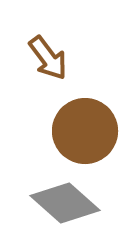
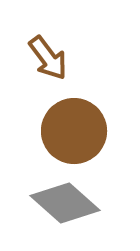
brown circle: moved 11 px left
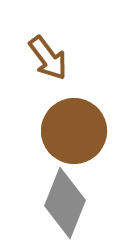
gray diamond: rotated 70 degrees clockwise
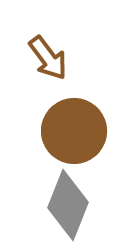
gray diamond: moved 3 px right, 2 px down
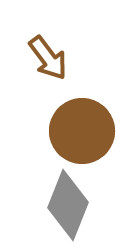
brown circle: moved 8 px right
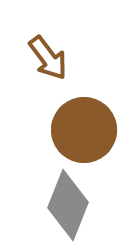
brown circle: moved 2 px right, 1 px up
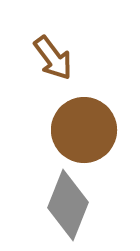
brown arrow: moved 5 px right
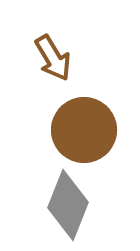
brown arrow: rotated 6 degrees clockwise
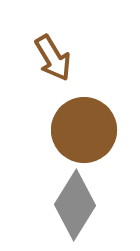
gray diamond: moved 7 px right; rotated 10 degrees clockwise
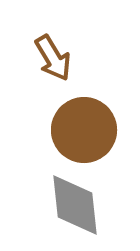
gray diamond: rotated 38 degrees counterclockwise
